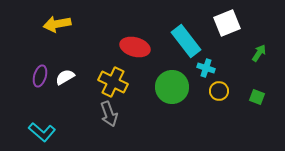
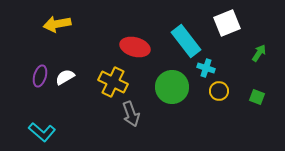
gray arrow: moved 22 px right
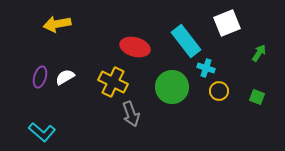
purple ellipse: moved 1 px down
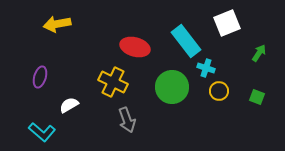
white semicircle: moved 4 px right, 28 px down
gray arrow: moved 4 px left, 6 px down
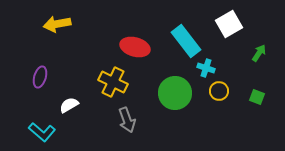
white square: moved 2 px right, 1 px down; rotated 8 degrees counterclockwise
green circle: moved 3 px right, 6 px down
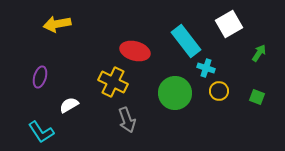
red ellipse: moved 4 px down
cyan L-shape: moved 1 px left; rotated 16 degrees clockwise
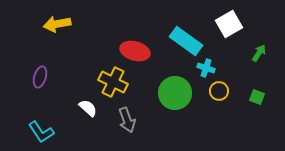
cyan rectangle: rotated 16 degrees counterclockwise
white semicircle: moved 19 px right, 3 px down; rotated 72 degrees clockwise
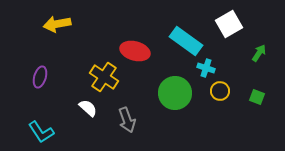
yellow cross: moved 9 px left, 5 px up; rotated 8 degrees clockwise
yellow circle: moved 1 px right
